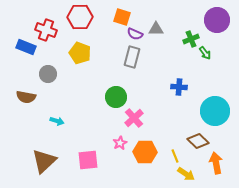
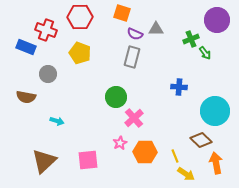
orange square: moved 4 px up
brown diamond: moved 3 px right, 1 px up
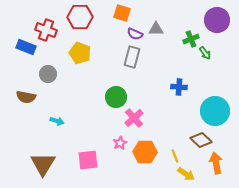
brown triangle: moved 1 px left, 3 px down; rotated 16 degrees counterclockwise
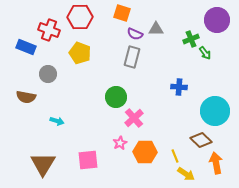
red cross: moved 3 px right
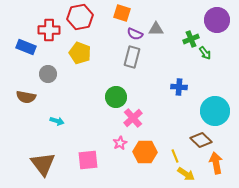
red hexagon: rotated 10 degrees counterclockwise
red cross: rotated 20 degrees counterclockwise
pink cross: moved 1 px left
brown triangle: rotated 8 degrees counterclockwise
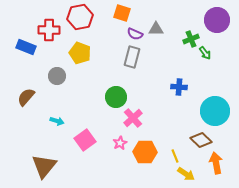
gray circle: moved 9 px right, 2 px down
brown semicircle: rotated 120 degrees clockwise
pink square: moved 3 px left, 20 px up; rotated 30 degrees counterclockwise
brown triangle: moved 1 px right, 2 px down; rotated 16 degrees clockwise
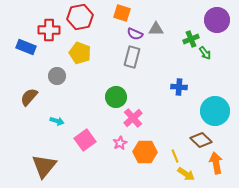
brown semicircle: moved 3 px right
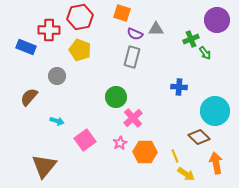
yellow pentagon: moved 3 px up
brown diamond: moved 2 px left, 3 px up
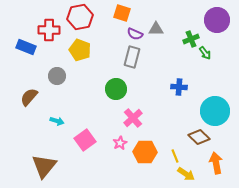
green circle: moved 8 px up
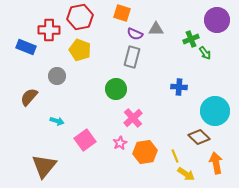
orange hexagon: rotated 10 degrees counterclockwise
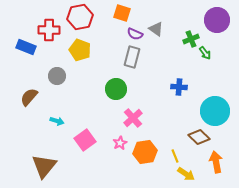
gray triangle: rotated 35 degrees clockwise
orange arrow: moved 1 px up
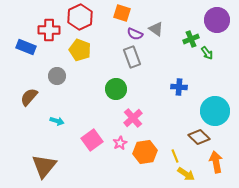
red hexagon: rotated 15 degrees counterclockwise
green arrow: moved 2 px right
gray rectangle: rotated 35 degrees counterclockwise
pink square: moved 7 px right
